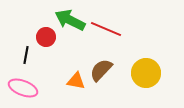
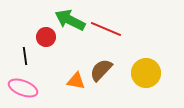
black line: moved 1 px left, 1 px down; rotated 18 degrees counterclockwise
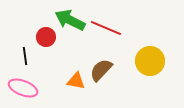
red line: moved 1 px up
yellow circle: moved 4 px right, 12 px up
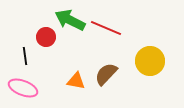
brown semicircle: moved 5 px right, 4 px down
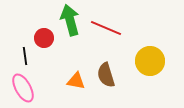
green arrow: rotated 48 degrees clockwise
red circle: moved 2 px left, 1 px down
brown semicircle: moved 1 px down; rotated 60 degrees counterclockwise
pink ellipse: rotated 40 degrees clockwise
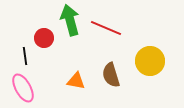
brown semicircle: moved 5 px right
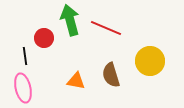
pink ellipse: rotated 16 degrees clockwise
